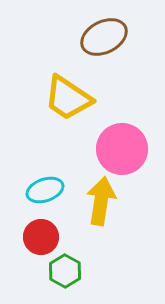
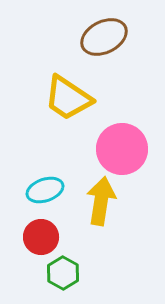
green hexagon: moved 2 px left, 2 px down
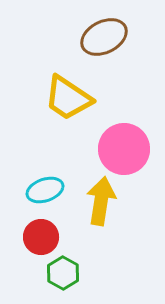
pink circle: moved 2 px right
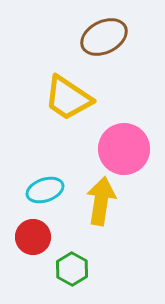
red circle: moved 8 px left
green hexagon: moved 9 px right, 4 px up
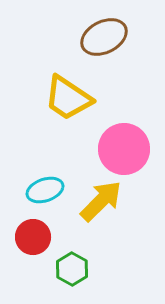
yellow arrow: rotated 36 degrees clockwise
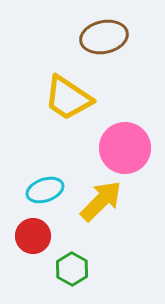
brown ellipse: rotated 15 degrees clockwise
pink circle: moved 1 px right, 1 px up
red circle: moved 1 px up
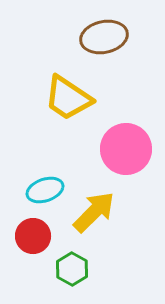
pink circle: moved 1 px right, 1 px down
yellow arrow: moved 7 px left, 11 px down
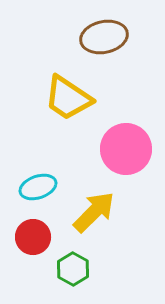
cyan ellipse: moved 7 px left, 3 px up
red circle: moved 1 px down
green hexagon: moved 1 px right
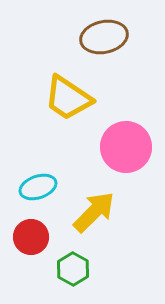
pink circle: moved 2 px up
red circle: moved 2 px left
